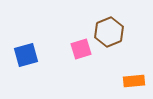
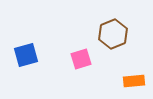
brown hexagon: moved 4 px right, 2 px down
pink square: moved 10 px down
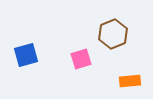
orange rectangle: moved 4 px left
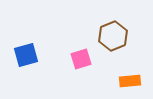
brown hexagon: moved 2 px down
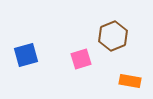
orange rectangle: rotated 15 degrees clockwise
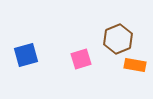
brown hexagon: moved 5 px right, 3 px down
orange rectangle: moved 5 px right, 16 px up
